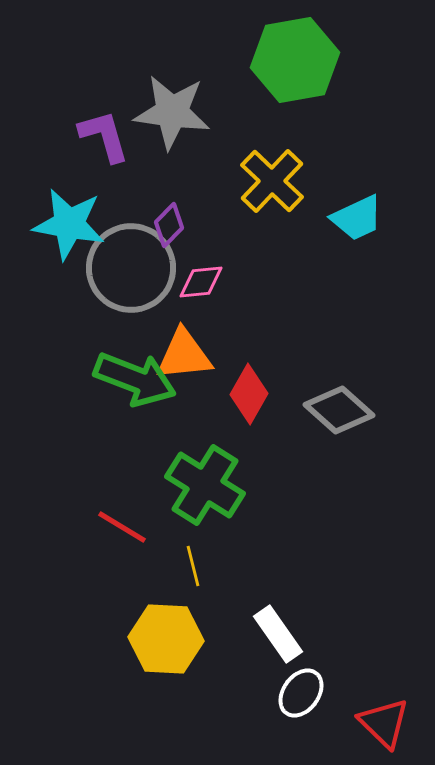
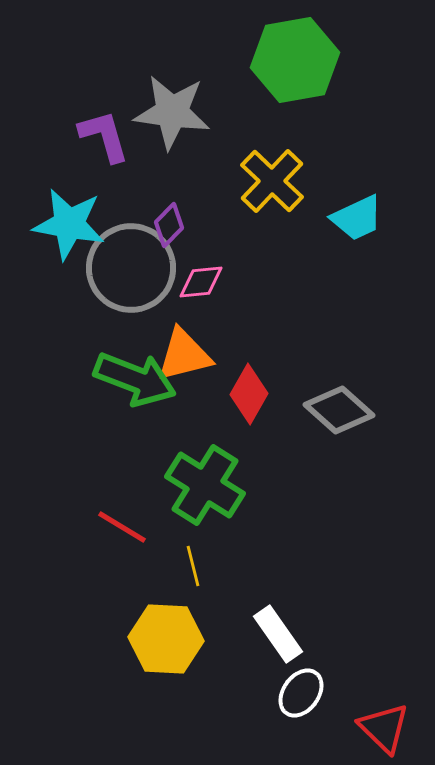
orange triangle: rotated 8 degrees counterclockwise
red triangle: moved 5 px down
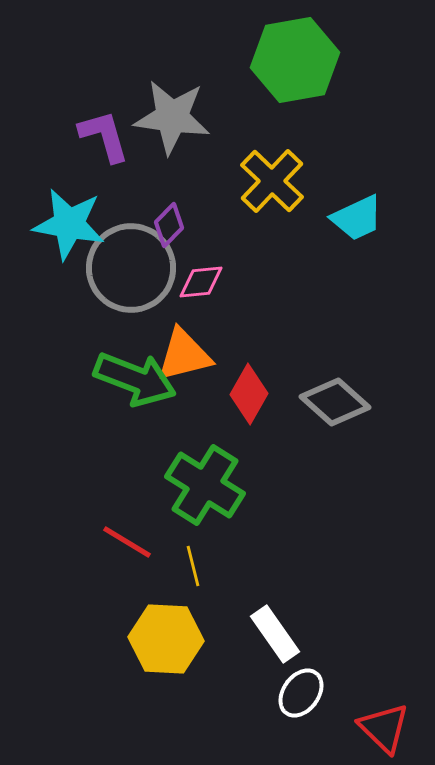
gray star: moved 5 px down
gray diamond: moved 4 px left, 8 px up
red line: moved 5 px right, 15 px down
white rectangle: moved 3 px left
